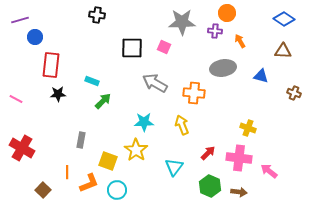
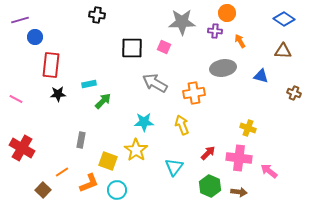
cyan rectangle: moved 3 px left, 3 px down; rotated 32 degrees counterclockwise
orange cross: rotated 15 degrees counterclockwise
orange line: moved 5 px left; rotated 56 degrees clockwise
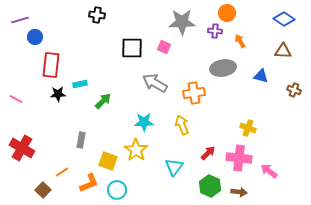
cyan rectangle: moved 9 px left
brown cross: moved 3 px up
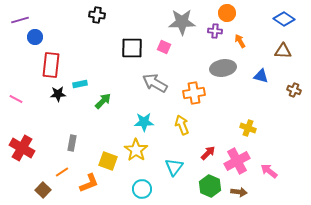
gray rectangle: moved 9 px left, 3 px down
pink cross: moved 2 px left, 3 px down; rotated 35 degrees counterclockwise
cyan circle: moved 25 px right, 1 px up
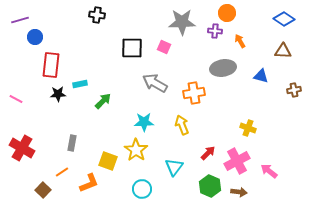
brown cross: rotated 32 degrees counterclockwise
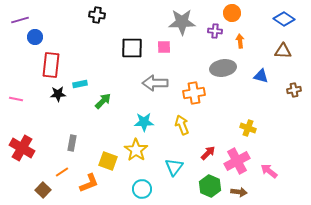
orange circle: moved 5 px right
orange arrow: rotated 24 degrees clockwise
pink square: rotated 24 degrees counterclockwise
gray arrow: rotated 30 degrees counterclockwise
pink line: rotated 16 degrees counterclockwise
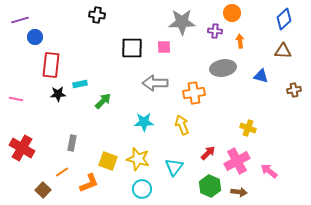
blue diamond: rotated 75 degrees counterclockwise
yellow star: moved 2 px right, 9 px down; rotated 20 degrees counterclockwise
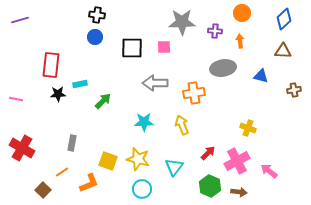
orange circle: moved 10 px right
blue circle: moved 60 px right
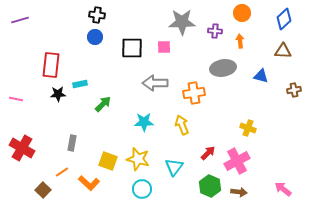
green arrow: moved 3 px down
pink arrow: moved 14 px right, 18 px down
orange L-shape: rotated 65 degrees clockwise
